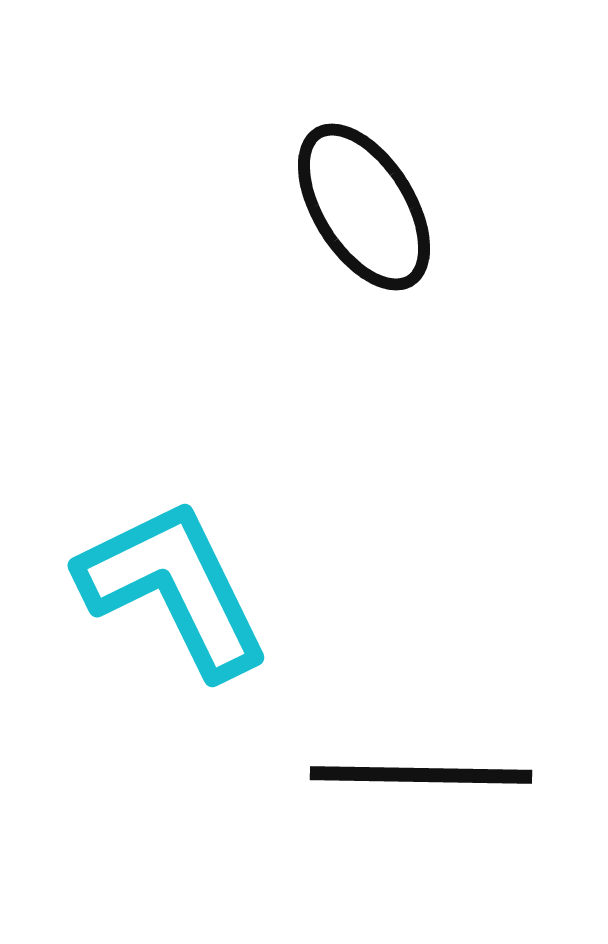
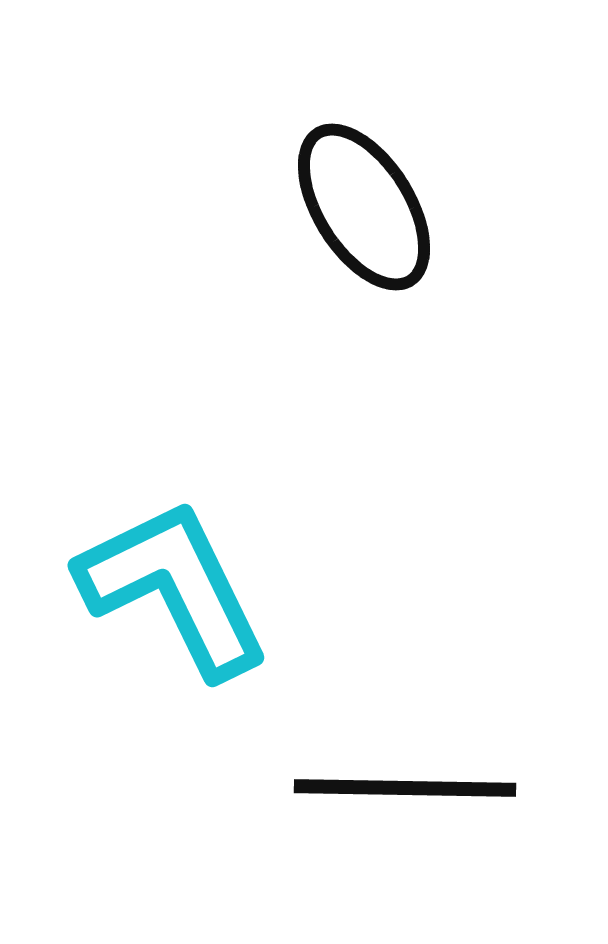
black line: moved 16 px left, 13 px down
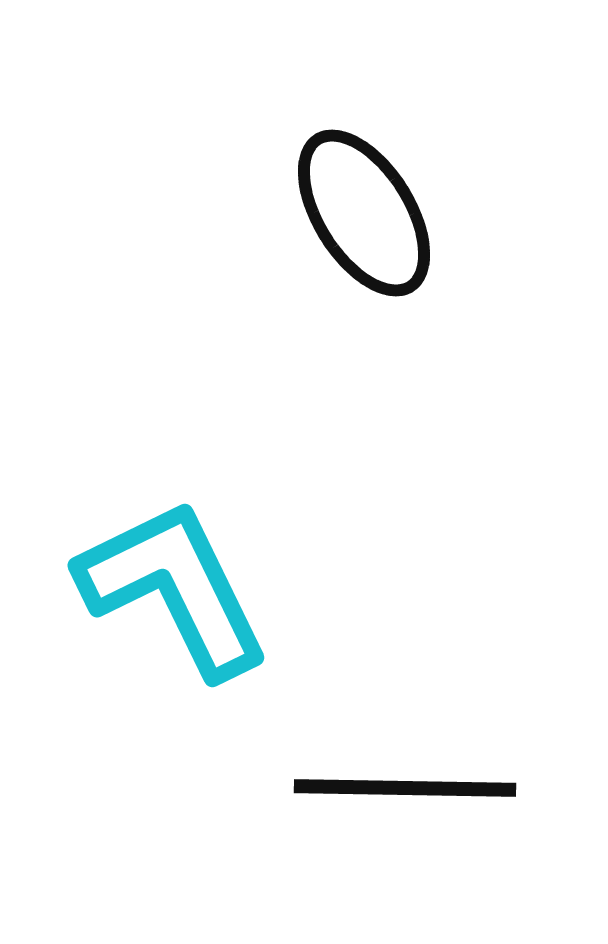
black ellipse: moved 6 px down
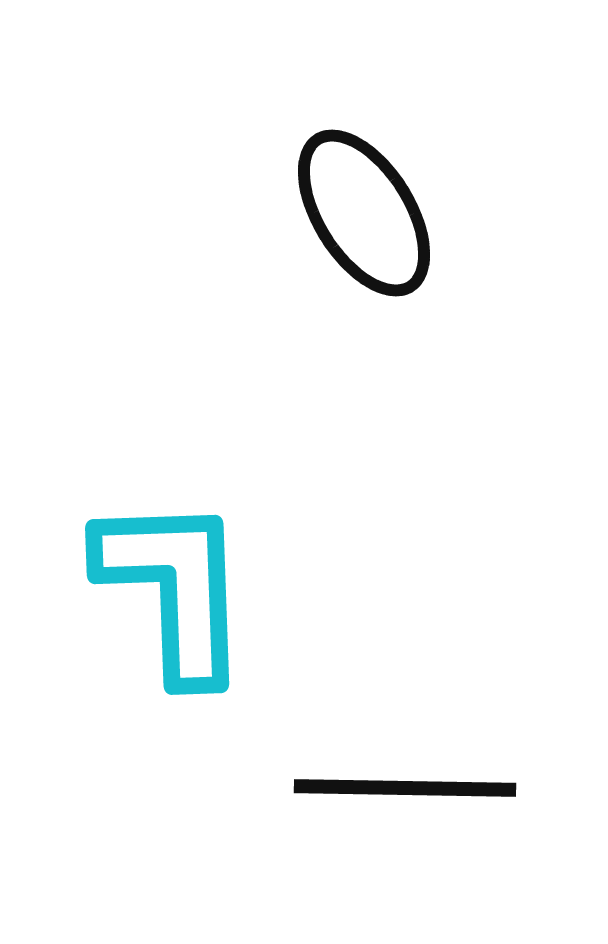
cyan L-shape: rotated 24 degrees clockwise
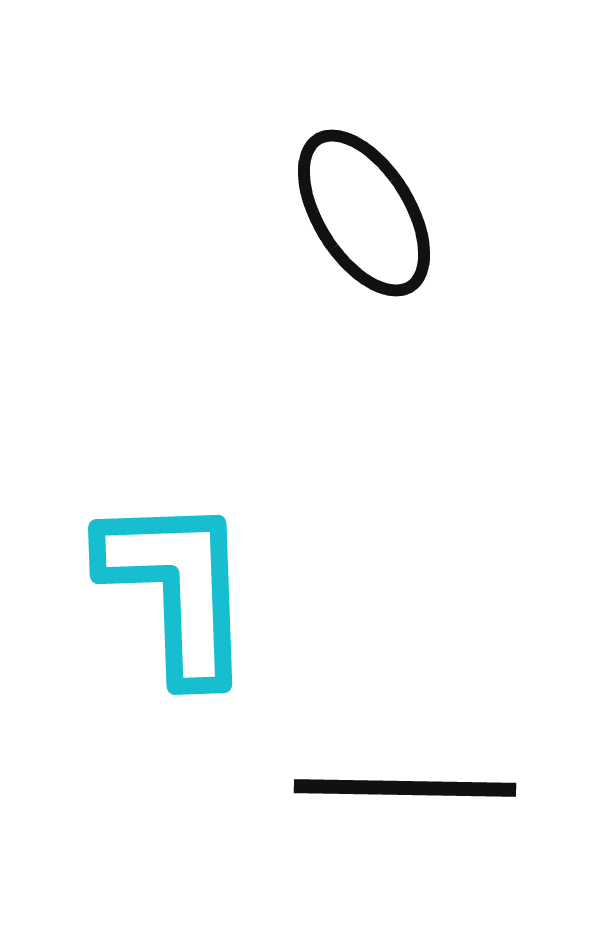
cyan L-shape: moved 3 px right
